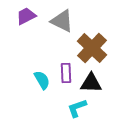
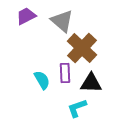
gray triangle: rotated 15 degrees clockwise
brown cross: moved 10 px left
purple rectangle: moved 1 px left
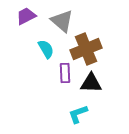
brown cross: moved 4 px right, 1 px down; rotated 24 degrees clockwise
cyan semicircle: moved 4 px right, 31 px up
cyan L-shape: moved 1 px right, 6 px down
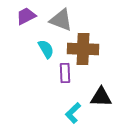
gray triangle: moved 1 px left, 1 px up; rotated 20 degrees counterclockwise
brown cross: moved 3 px left; rotated 24 degrees clockwise
black triangle: moved 10 px right, 14 px down
cyan L-shape: moved 5 px left, 1 px up; rotated 25 degrees counterclockwise
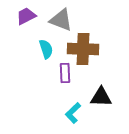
cyan semicircle: rotated 12 degrees clockwise
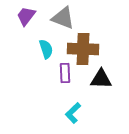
purple trapezoid: rotated 25 degrees counterclockwise
gray triangle: moved 2 px right, 2 px up
black triangle: moved 18 px up
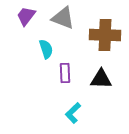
brown cross: moved 22 px right, 14 px up
